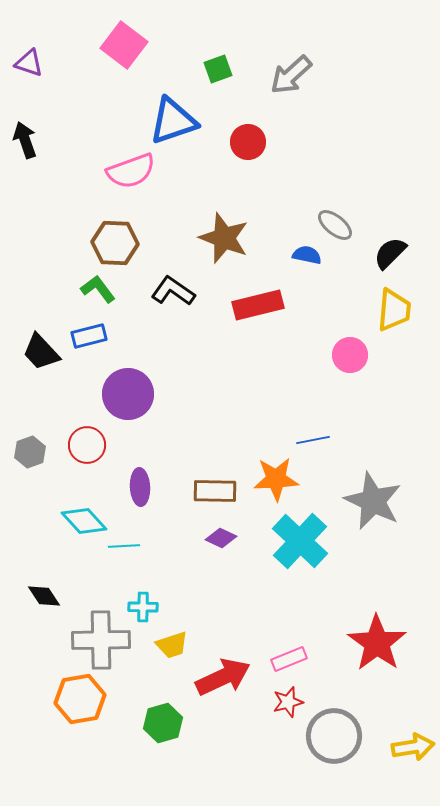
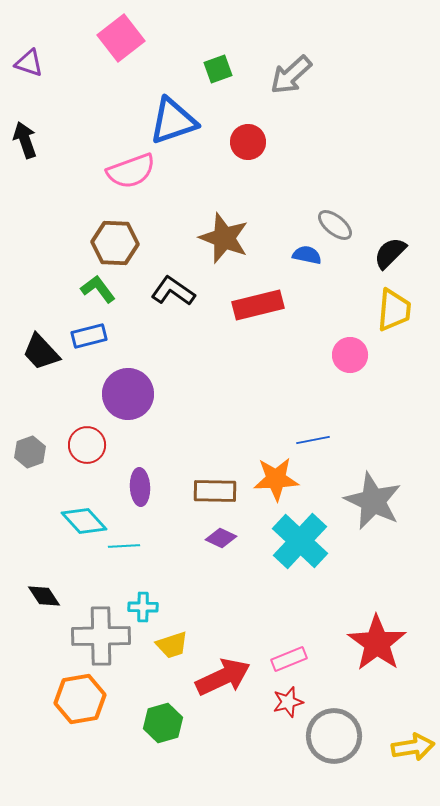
pink square at (124, 45): moved 3 px left, 7 px up; rotated 15 degrees clockwise
gray cross at (101, 640): moved 4 px up
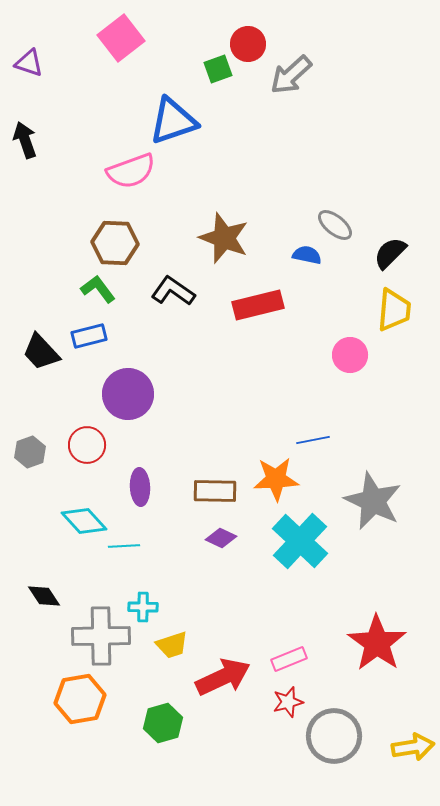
red circle at (248, 142): moved 98 px up
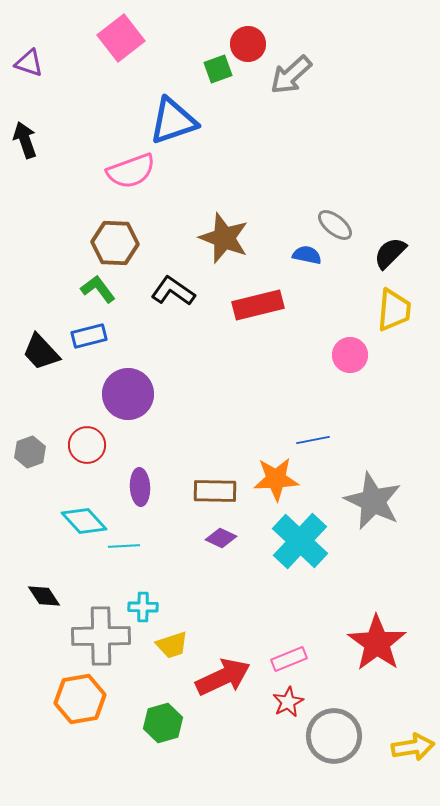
red star at (288, 702): rotated 12 degrees counterclockwise
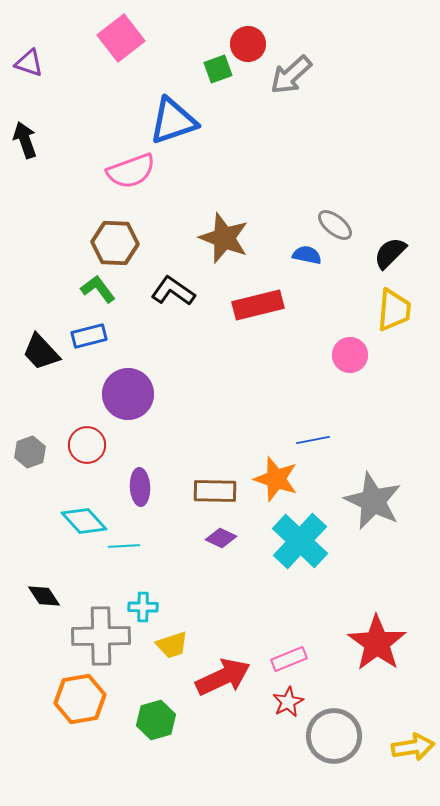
orange star at (276, 479): rotated 21 degrees clockwise
green hexagon at (163, 723): moved 7 px left, 3 px up
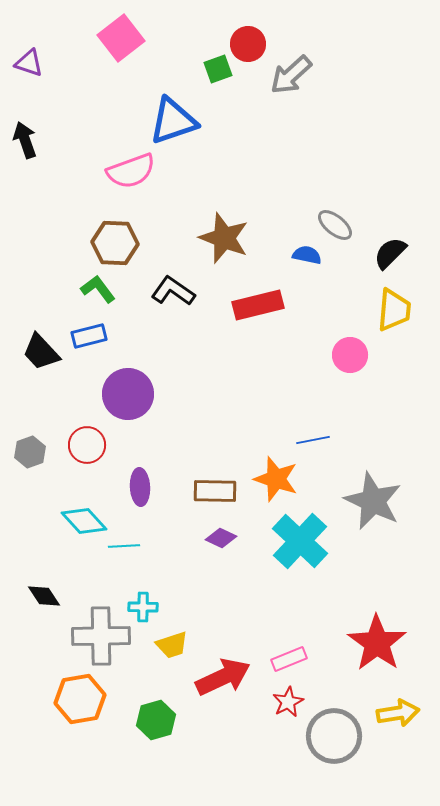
yellow arrow at (413, 747): moved 15 px left, 34 px up
